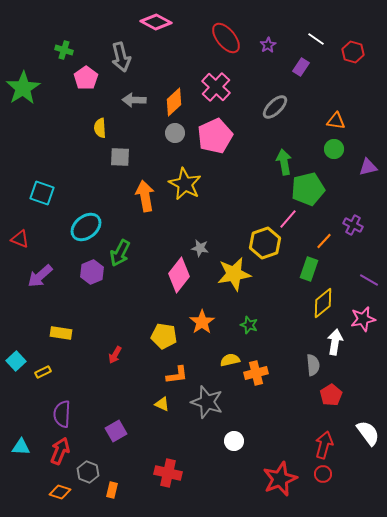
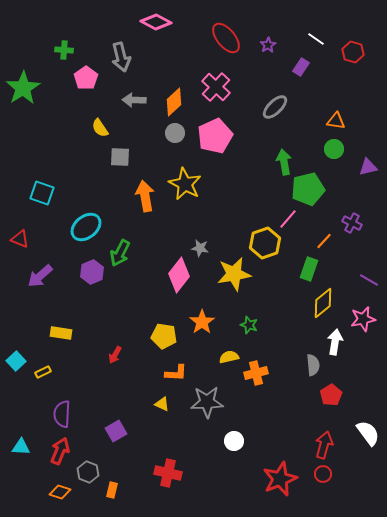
green cross at (64, 50): rotated 12 degrees counterclockwise
yellow semicircle at (100, 128): rotated 30 degrees counterclockwise
purple cross at (353, 225): moved 1 px left, 2 px up
yellow semicircle at (230, 360): moved 1 px left, 3 px up
orange L-shape at (177, 375): moved 1 px left, 2 px up; rotated 10 degrees clockwise
gray star at (207, 402): rotated 20 degrees counterclockwise
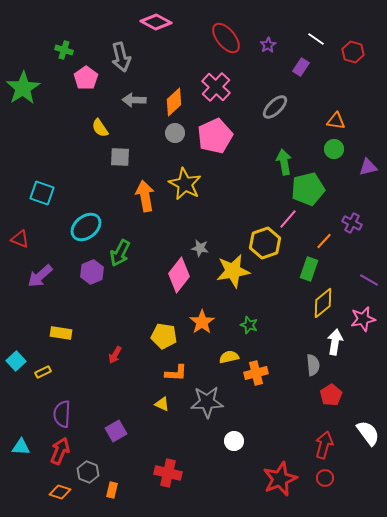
green cross at (64, 50): rotated 12 degrees clockwise
yellow star at (234, 274): moved 1 px left, 3 px up
red circle at (323, 474): moved 2 px right, 4 px down
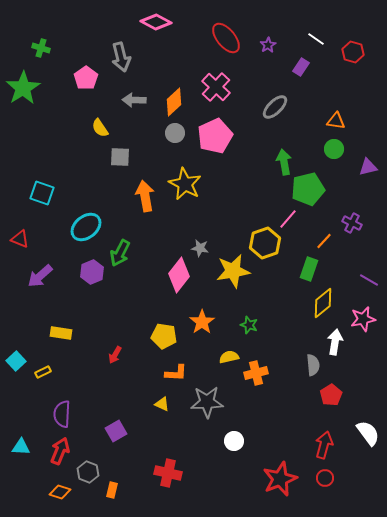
green cross at (64, 50): moved 23 px left, 2 px up
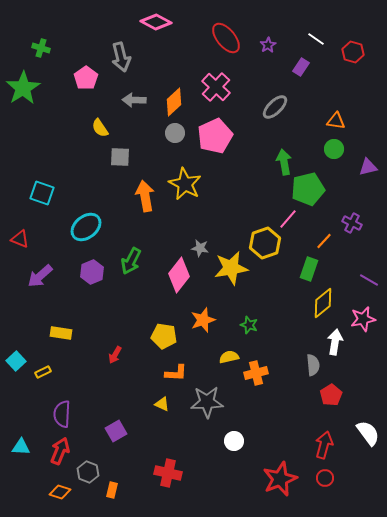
green arrow at (120, 253): moved 11 px right, 8 px down
yellow star at (233, 271): moved 2 px left, 3 px up
orange star at (202, 322): moved 1 px right, 2 px up; rotated 15 degrees clockwise
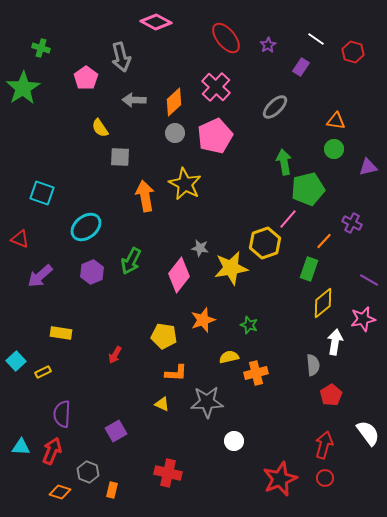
red arrow at (60, 451): moved 8 px left
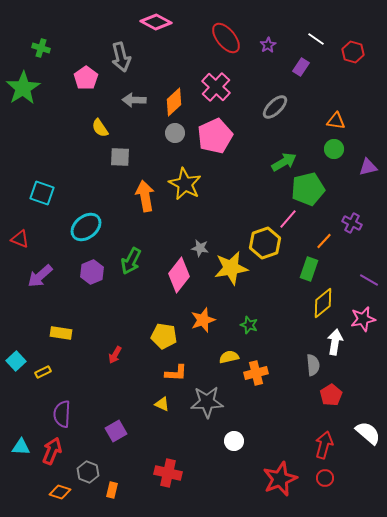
green arrow at (284, 162): rotated 70 degrees clockwise
white semicircle at (368, 433): rotated 12 degrees counterclockwise
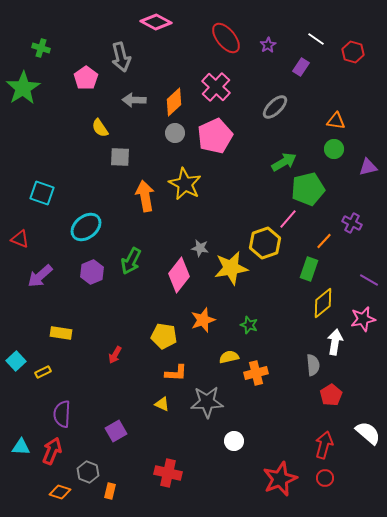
orange rectangle at (112, 490): moved 2 px left, 1 px down
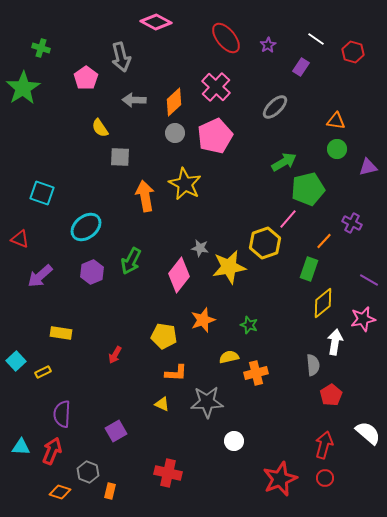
green circle at (334, 149): moved 3 px right
yellow star at (231, 268): moved 2 px left, 1 px up
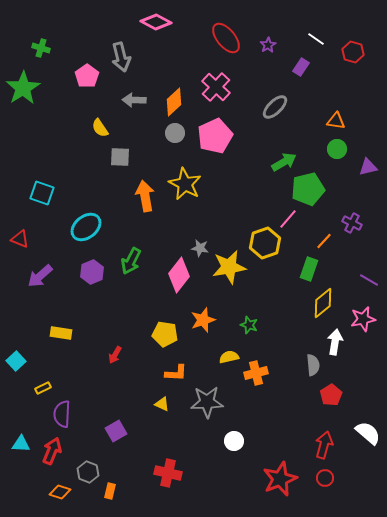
pink pentagon at (86, 78): moved 1 px right, 2 px up
yellow pentagon at (164, 336): moved 1 px right, 2 px up
yellow rectangle at (43, 372): moved 16 px down
cyan triangle at (21, 447): moved 3 px up
